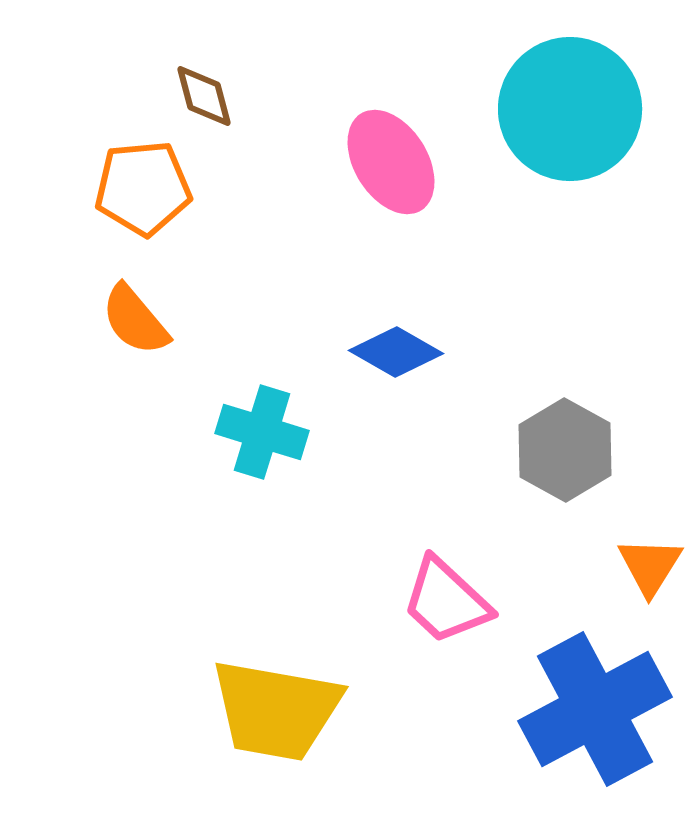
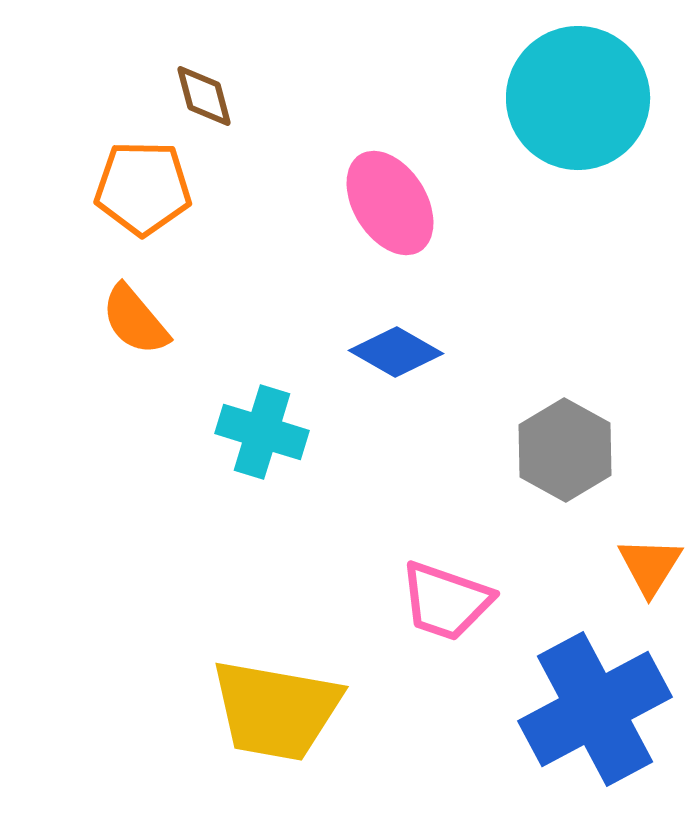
cyan circle: moved 8 px right, 11 px up
pink ellipse: moved 1 px left, 41 px down
orange pentagon: rotated 6 degrees clockwise
pink trapezoid: rotated 24 degrees counterclockwise
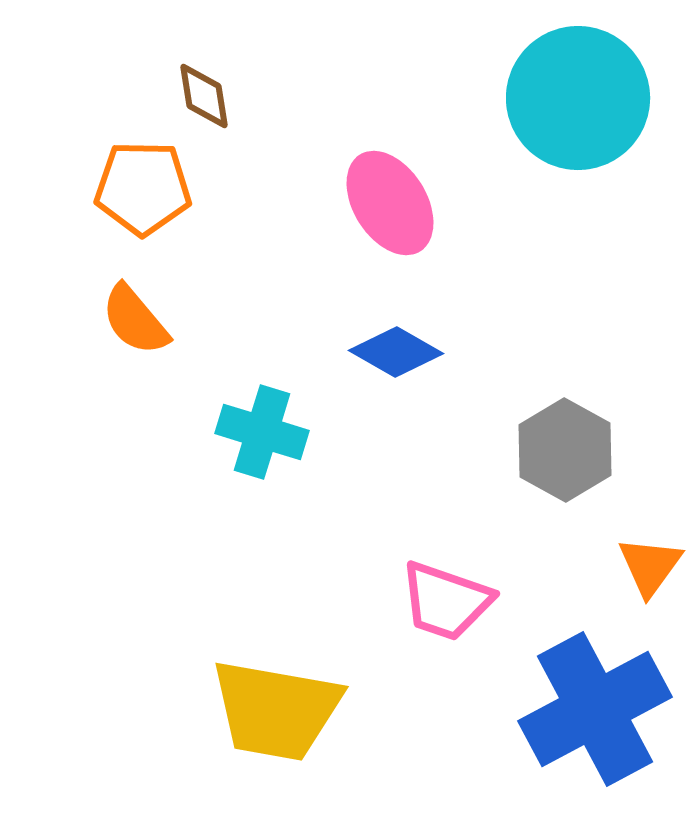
brown diamond: rotated 6 degrees clockwise
orange triangle: rotated 4 degrees clockwise
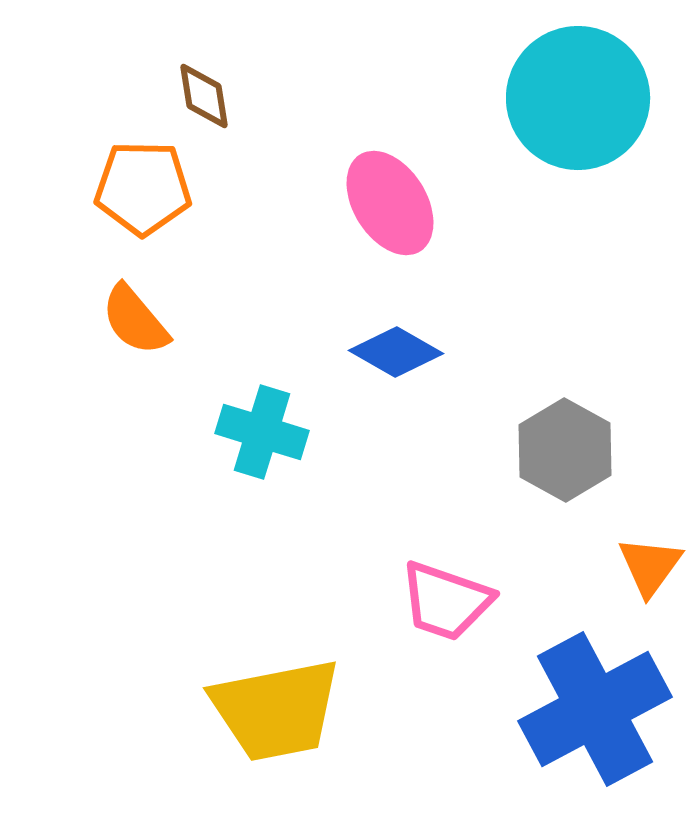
yellow trapezoid: rotated 21 degrees counterclockwise
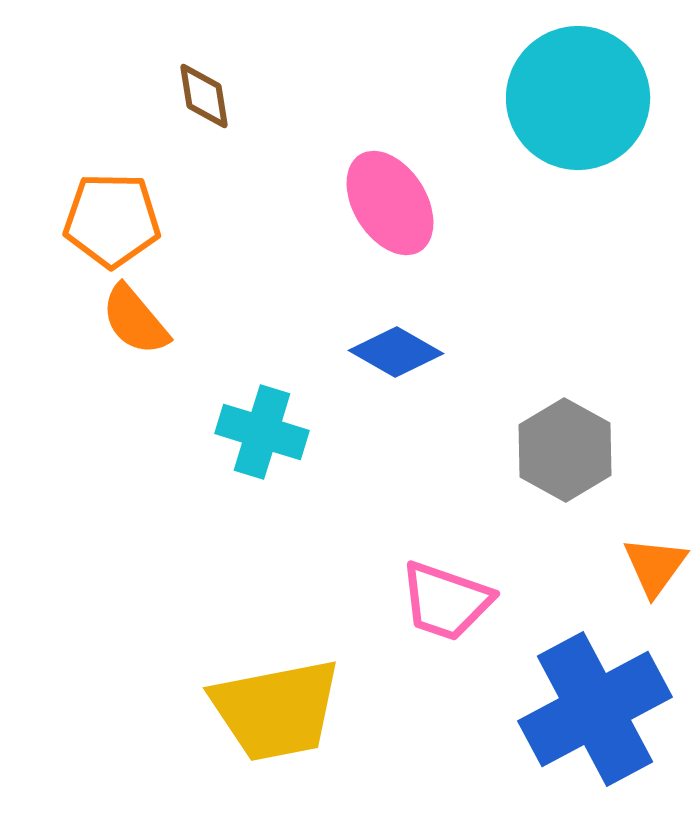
orange pentagon: moved 31 px left, 32 px down
orange triangle: moved 5 px right
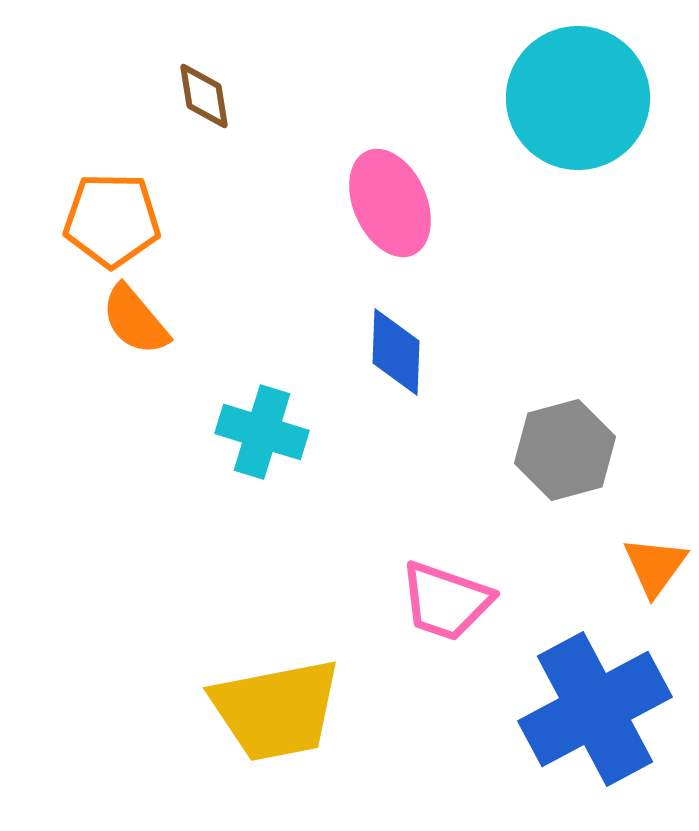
pink ellipse: rotated 8 degrees clockwise
blue diamond: rotated 62 degrees clockwise
gray hexagon: rotated 16 degrees clockwise
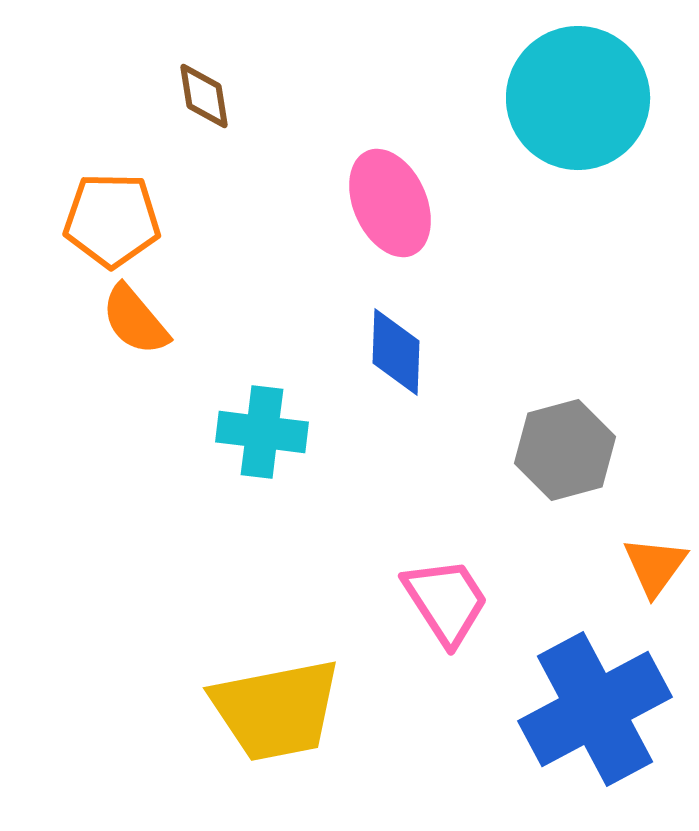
cyan cross: rotated 10 degrees counterclockwise
pink trapezoid: rotated 142 degrees counterclockwise
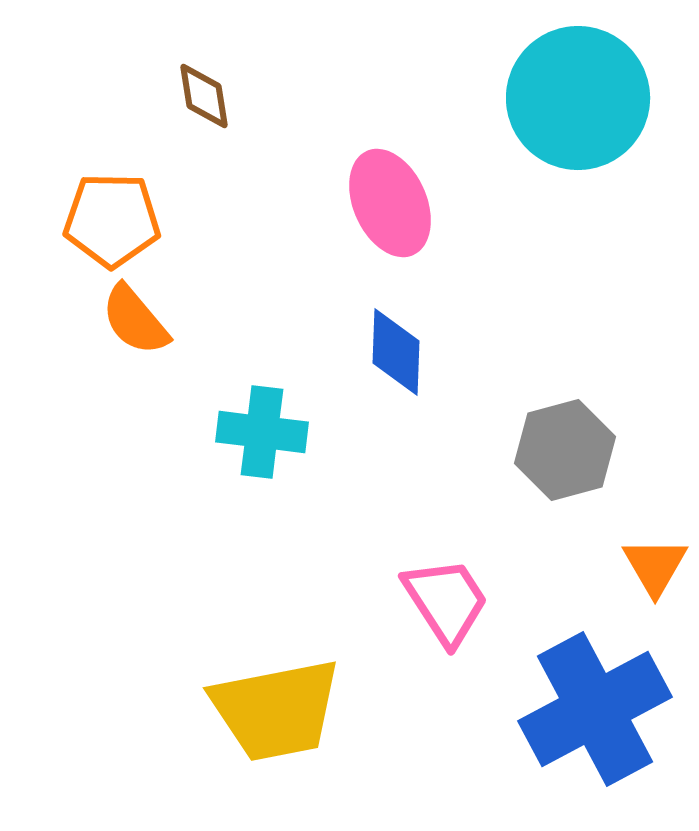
orange triangle: rotated 6 degrees counterclockwise
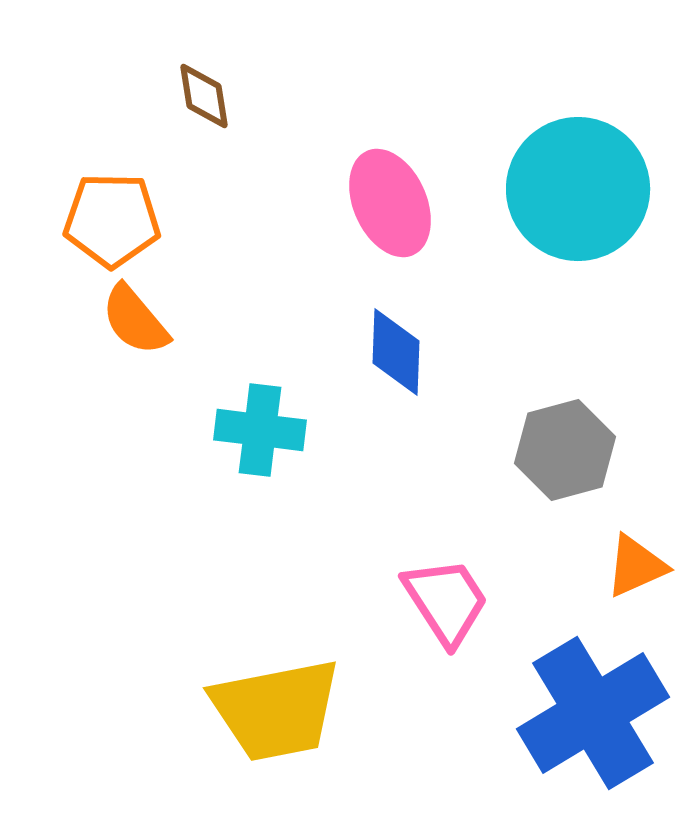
cyan circle: moved 91 px down
cyan cross: moved 2 px left, 2 px up
orange triangle: moved 19 px left; rotated 36 degrees clockwise
blue cross: moved 2 px left, 4 px down; rotated 3 degrees counterclockwise
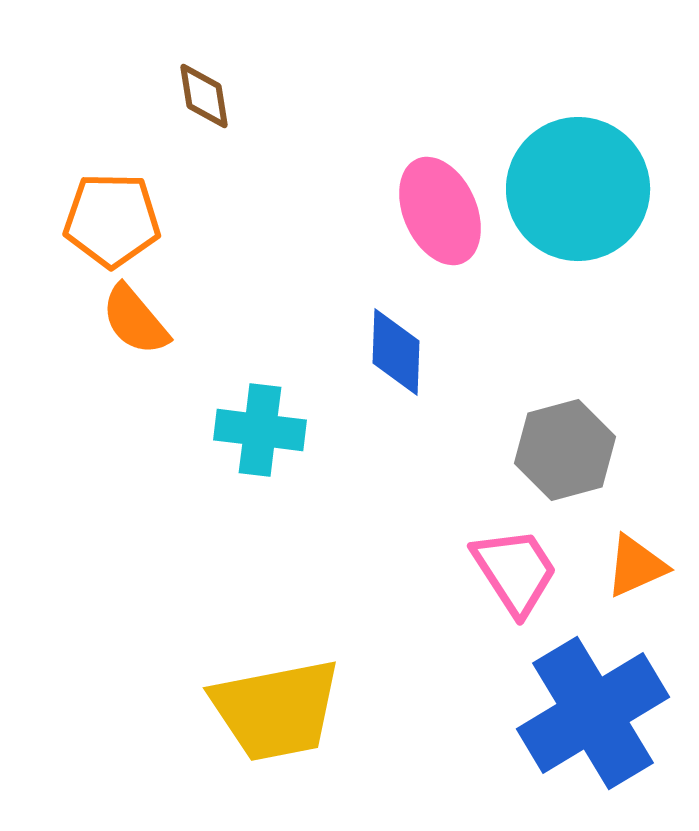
pink ellipse: moved 50 px right, 8 px down
pink trapezoid: moved 69 px right, 30 px up
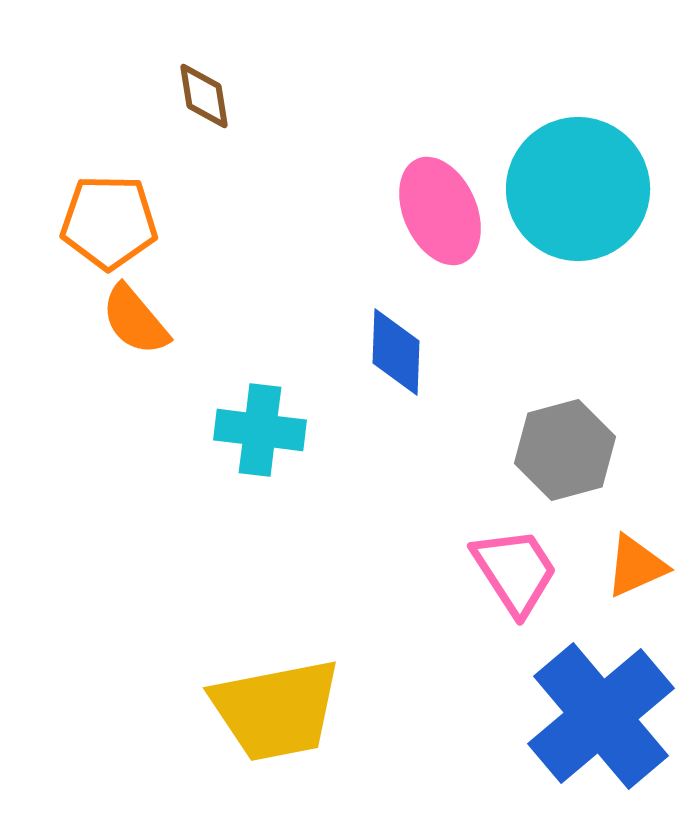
orange pentagon: moved 3 px left, 2 px down
blue cross: moved 8 px right, 3 px down; rotated 9 degrees counterclockwise
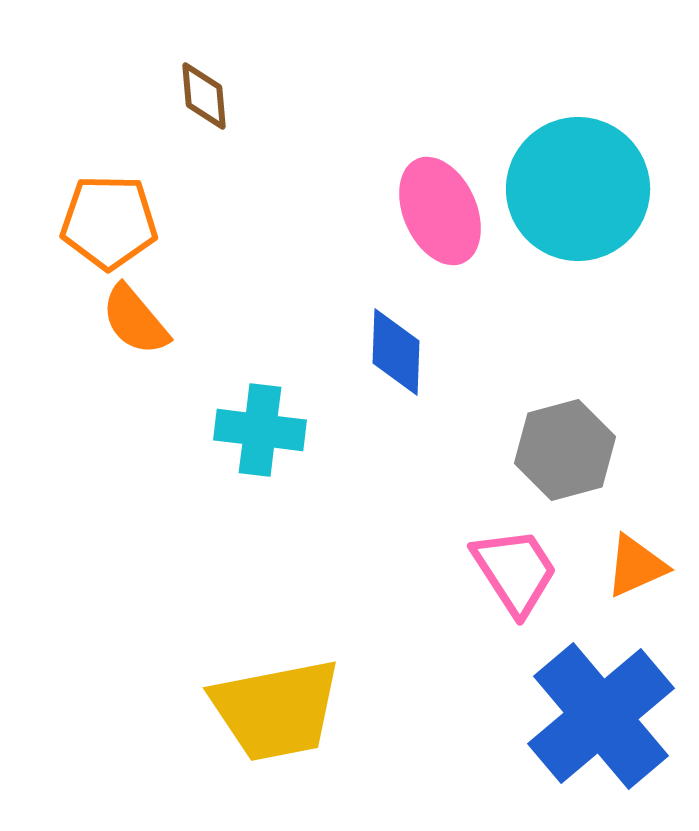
brown diamond: rotated 4 degrees clockwise
